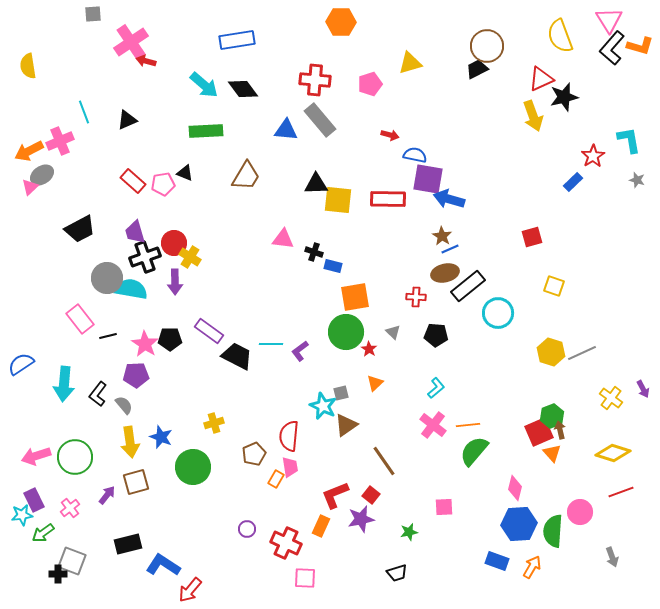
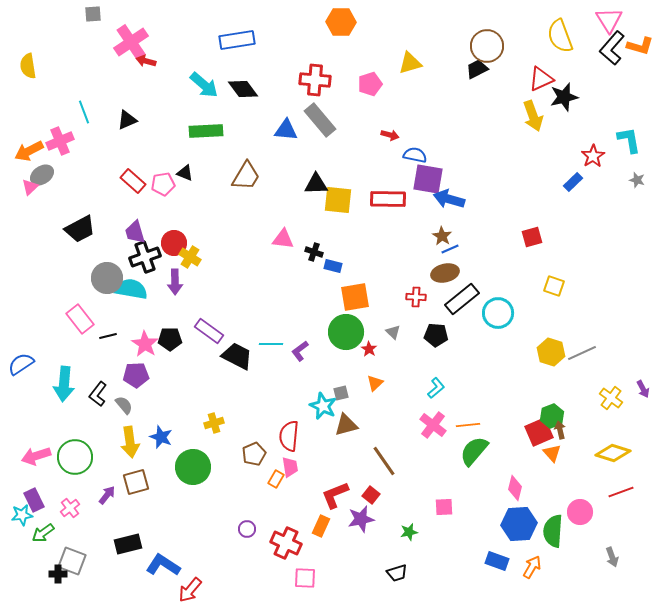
black rectangle at (468, 286): moved 6 px left, 13 px down
brown triangle at (346, 425): rotated 20 degrees clockwise
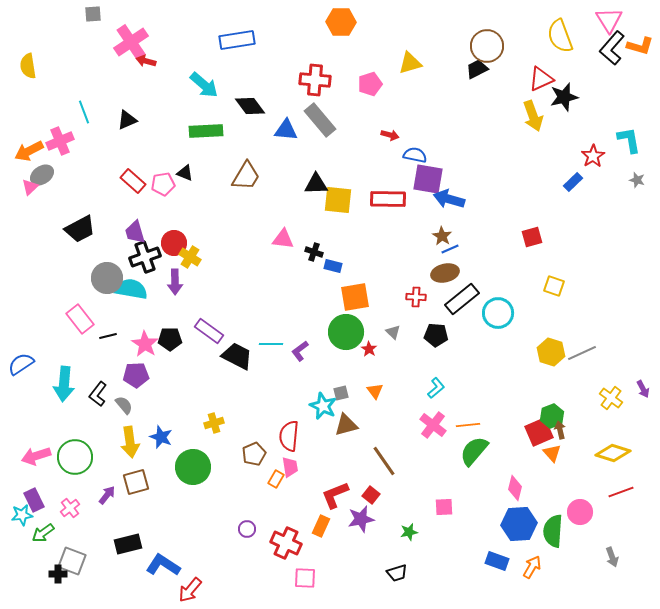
black diamond at (243, 89): moved 7 px right, 17 px down
orange triangle at (375, 383): moved 8 px down; rotated 24 degrees counterclockwise
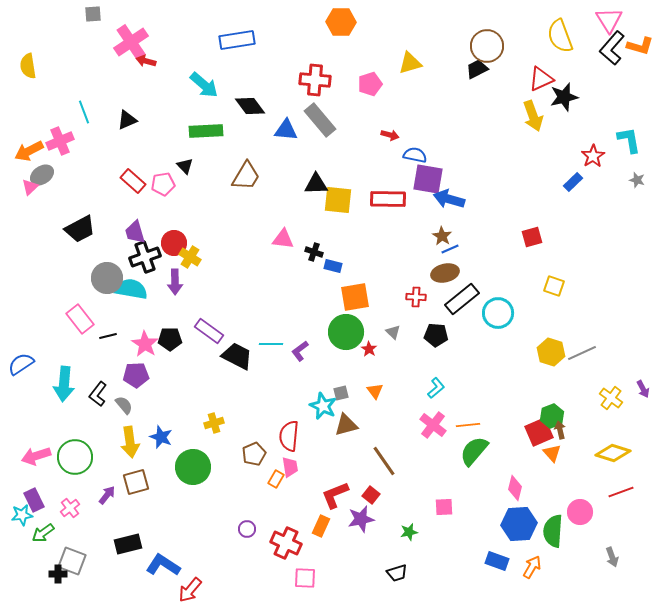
black triangle at (185, 173): moved 7 px up; rotated 24 degrees clockwise
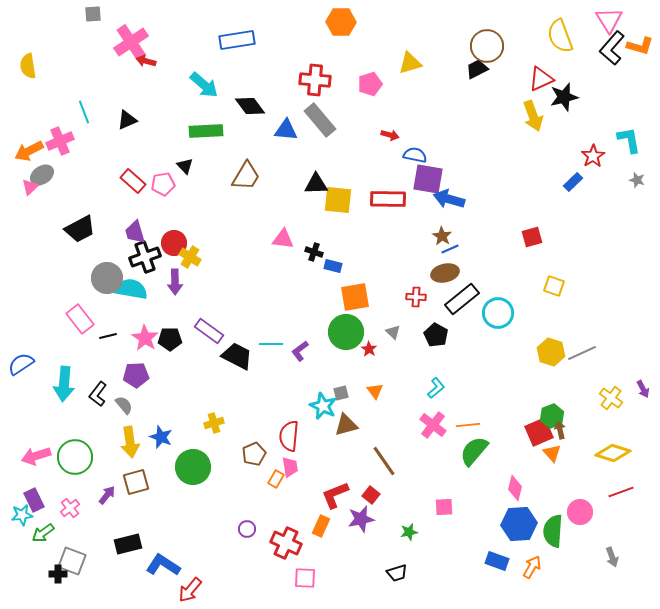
black pentagon at (436, 335): rotated 25 degrees clockwise
pink star at (145, 344): moved 6 px up
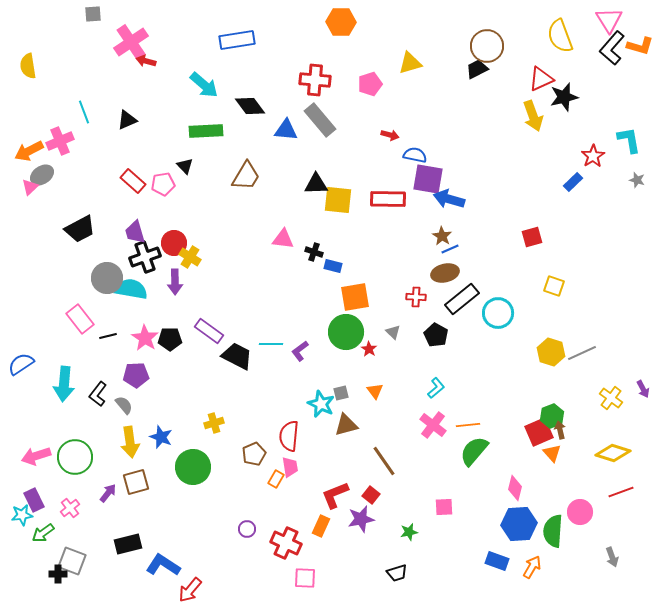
cyan star at (323, 406): moved 2 px left, 2 px up
purple arrow at (107, 495): moved 1 px right, 2 px up
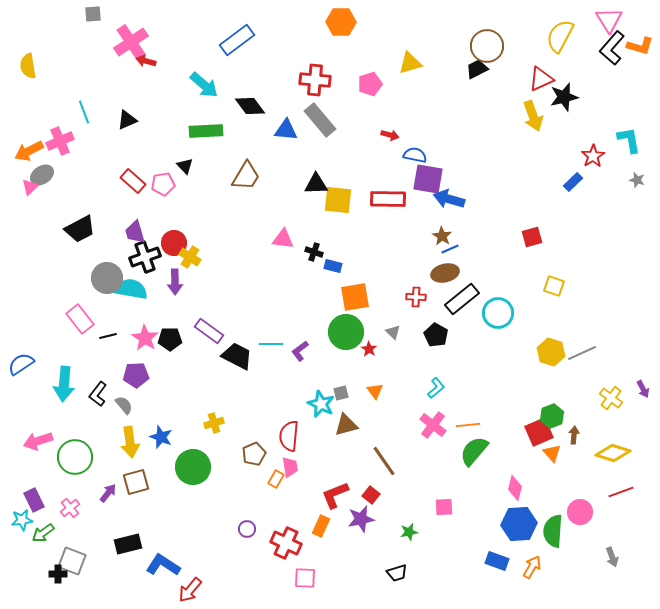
yellow semicircle at (560, 36): rotated 48 degrees clockwise
blue rectangle at (237, 40): rotated 28 degrees counterclockwise
brown arrow at (560, 430): moved 14 px right, 5 px down; rotated 18 degrees clockwise
pink arrow at (36, 456): moved 2 px right, 15 px up
cyan star at (22, 515): moved 5 px down
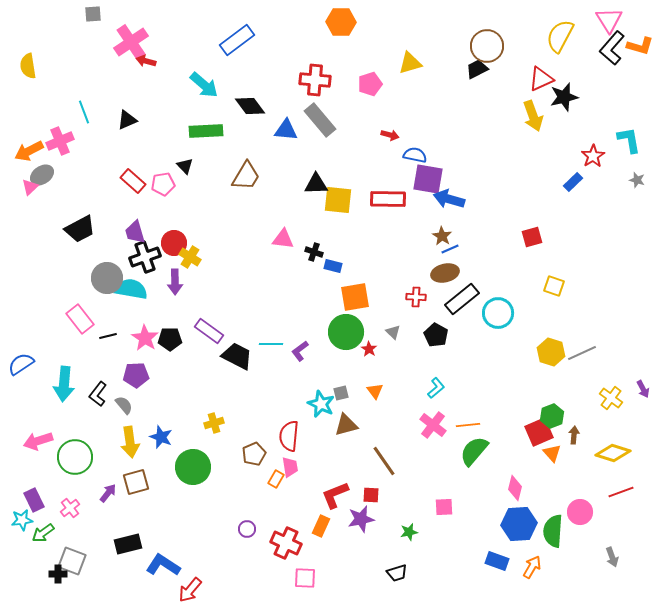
red square at (371, 495): rotated 36 degrees counterclockwise
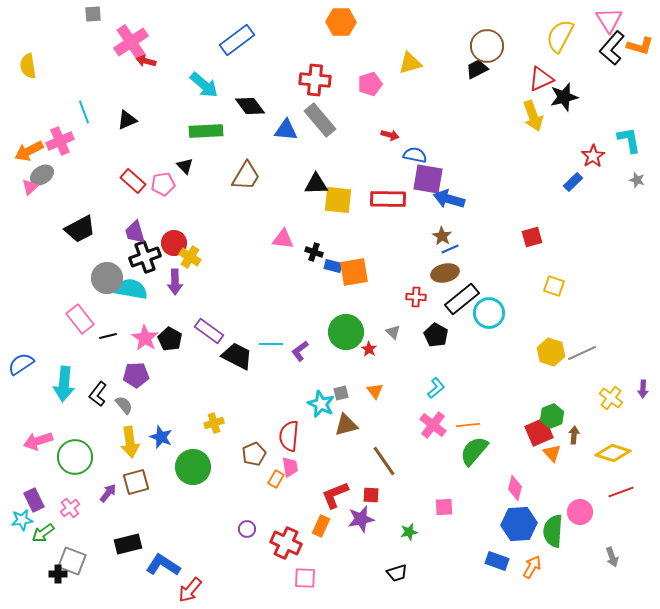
orange square at (355, 297): moved 1 px left, 25 px up
cyan circle at (498, 313): moved 9 px left
black pentagon at (170, 339): rotated 30 degrees clockwise
purple arrow at (643, 389): rotated 30 degrees clockwise
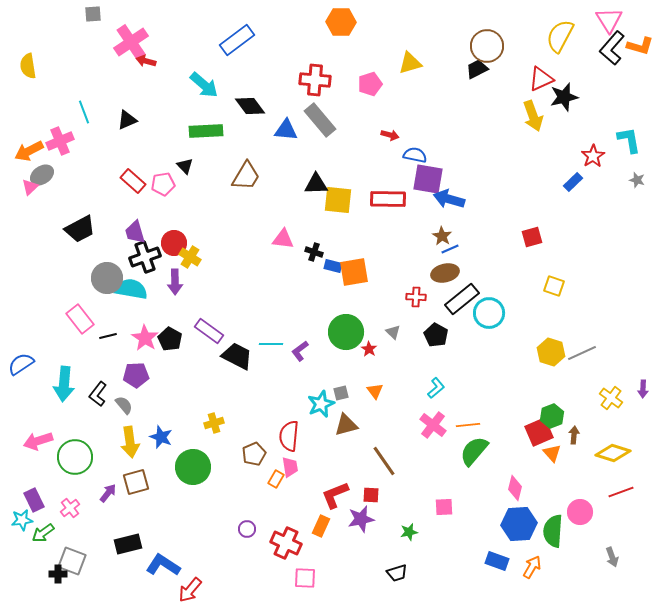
cyan star at (321, 404): rotated 24 degrees clockwise
